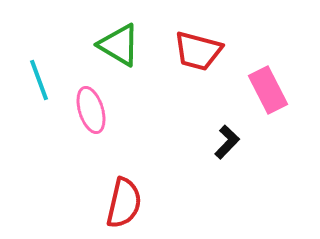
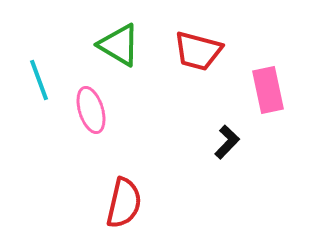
pink rectangle: rotated 15 degrees clockwise
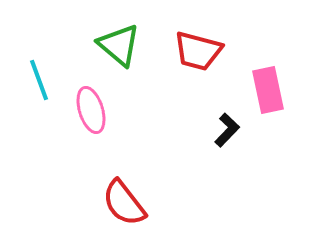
green triangle: rotated 9 degrees clockwise
black L-shape: moved 12 px up
red semicircle: rotated 129 degrees clockwise
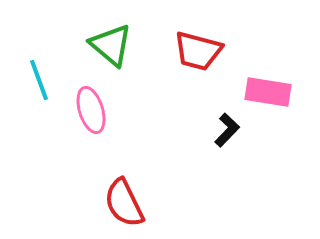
green triangle: moved 8 px left
pink rectangle: moved 2 px down; rotated 69 degrees counterclockwise
red semicircle: rotated 12 degrees clockwise
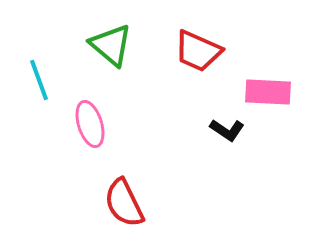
red trapezoid: rotated 9 degrees clockwise
pink rectangle: rotated 6 degrees counterclockwise
pink ellipse: moved 1 px left, 14 px down
black L-shape: rotated 80 degrees clockwise
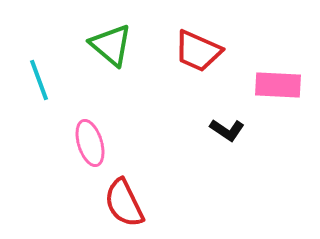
pink rectangle: moved 10 px right, 7 px up
pink ellipse: moved 19 px down
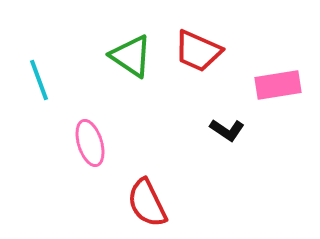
green triangle: moved 20 px right, 11 px down; rotated 6 degrees counterclockwise
pink rectangle: rotated 12 degrees counterclockwise
red semicircle: moved 23 px right
